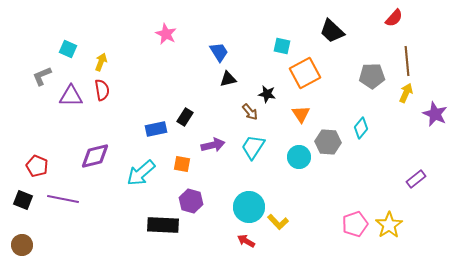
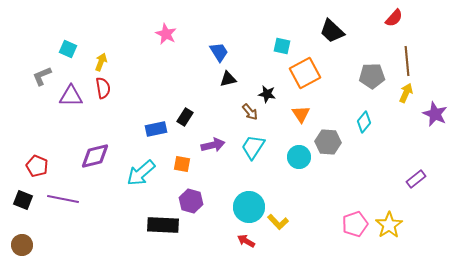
red semicircle at (102, 90): moved 1 px right, 2 px up
cyan diamond at (361, 128): moved 3 px right, 6 px up
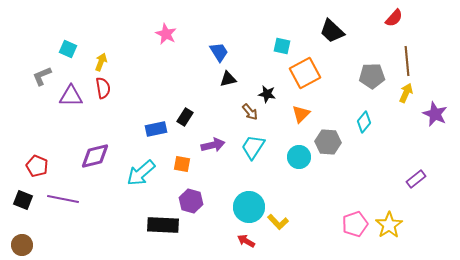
orange triangle at (301, 114): rotated 18 degrees clockwise
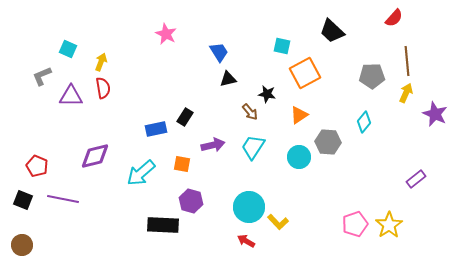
orange triangle at (301, 114): moved 2 px left, 1 px down; rotated 12 degrees clockwise
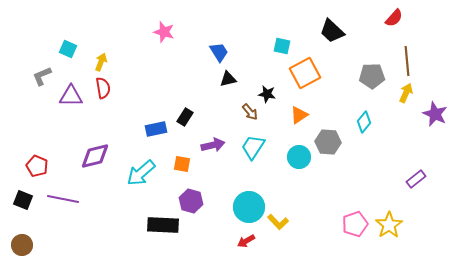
pink star at (166, 34): moved 2 px left, 2 px up; rotated 10 degrees counterclockwise
red arrow at (246, 241): rotated 60 degrees counterclockwise
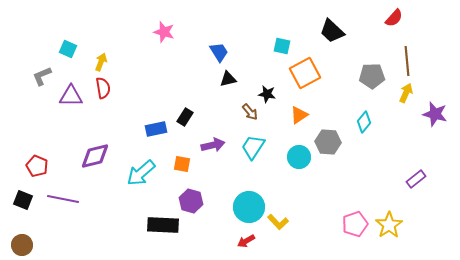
purple star at (435, 114): rotated 10 degrees counterclockwise
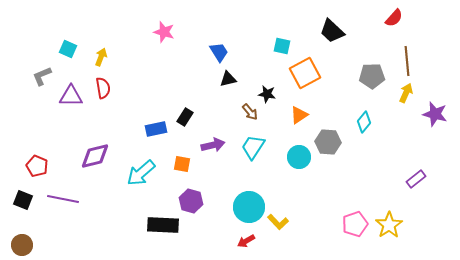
yellow arrow at (101, 62): moved 5 px up
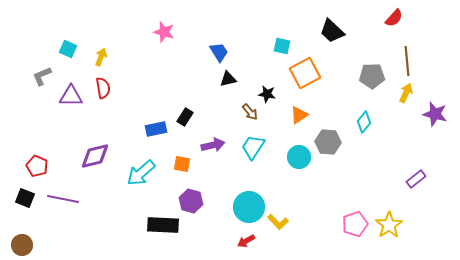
black square at (23, 200): moved 2 px right, 2 px up
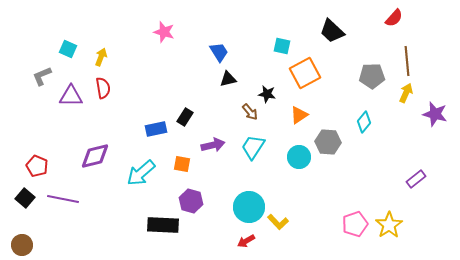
black square at (25, 198): rotated 18 degrees clockwise
